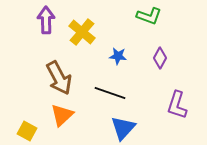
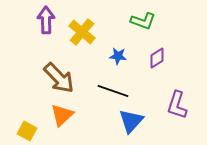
green L-shape: moved 6 px left, 5 px down
purple diamond: moved 3 px left; rotated 30 degrees clockwise
brown arrow: rotated 16 degrees counterclockwise
black line: moved 3 px right, 2 px up
blue triangle: moved 8 px right, 7 px up
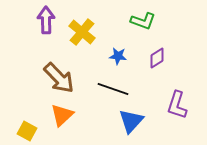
black line: moved 2 px up
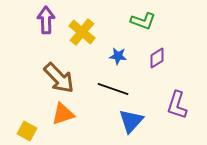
orange triangle: moved 1 px right, 1 px up; rotated 25 degrees clockwise
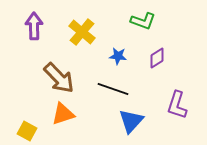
purple arrow: moved 12 px left, 6 px down
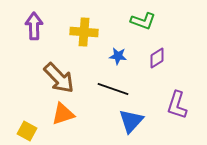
yellow cross: moved 2 px right; rotated 36 degrees counterclockwise
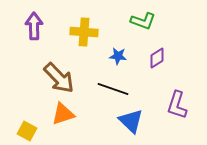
blue triangle: rotated 28 degrees counterclockwise
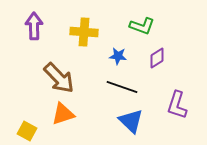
green L-shape: moved 1 px left, 5 px down
black line: moved 9 px right, 2 px up
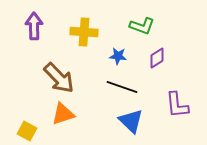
purple L-shape: rotated 24 degrees counterclockwise
